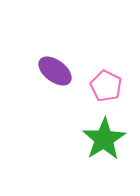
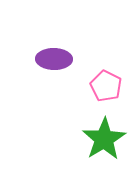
purple ellipse: moved 1 px left, 12 px up; rotated 36 degrees counterclockwise
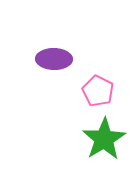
pink pentagon: moved 8 px left, 5 px down
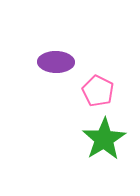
purple ellipse: moved 2 px right, 3 px down
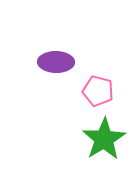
pink pentagon: rotated 12 degrees counterclockwise
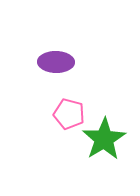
pink pentagon: moved 29 px left, 23 px down
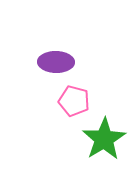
pink pentagon: moved 5 px right, 13 px up
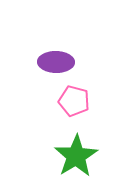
green star: moved 28 px left, 17 px down
